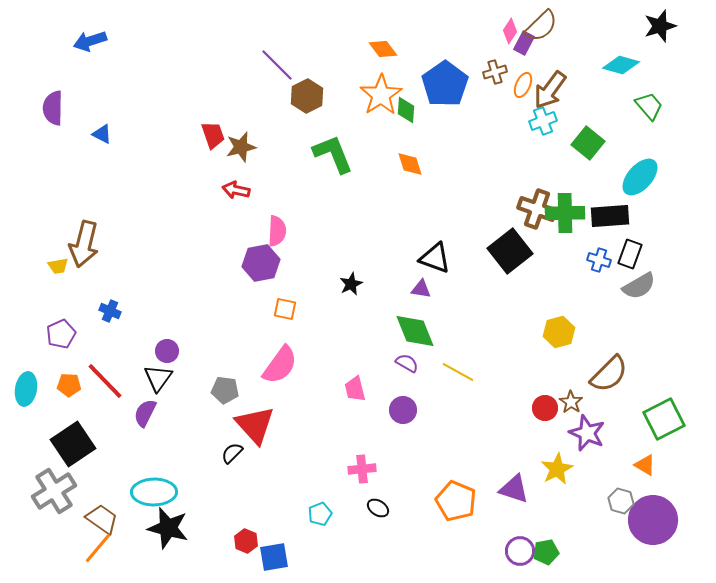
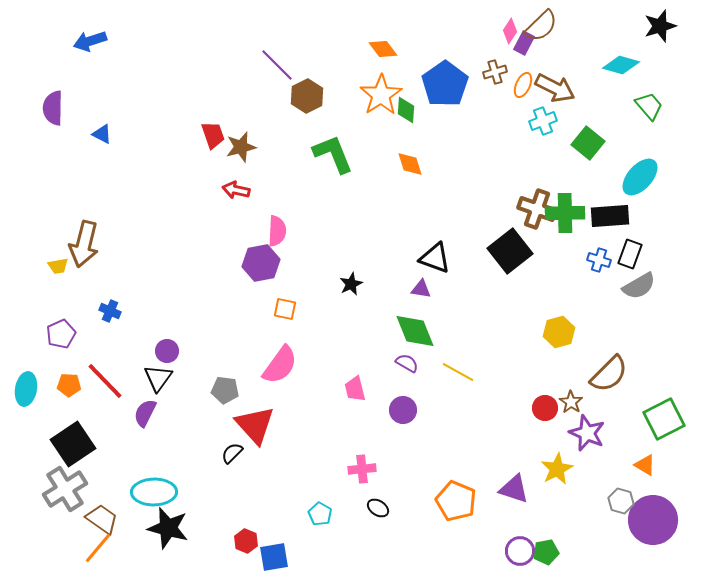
brown arrow at (550, 90): moved 5 px right, 2 px up; rotated 99 degrees counterclockwise
gray cross at (54, 491): moved 11 px right, 2 px up
cyan pentagon at (320, 514): rotated 20 degrees counterclockwise
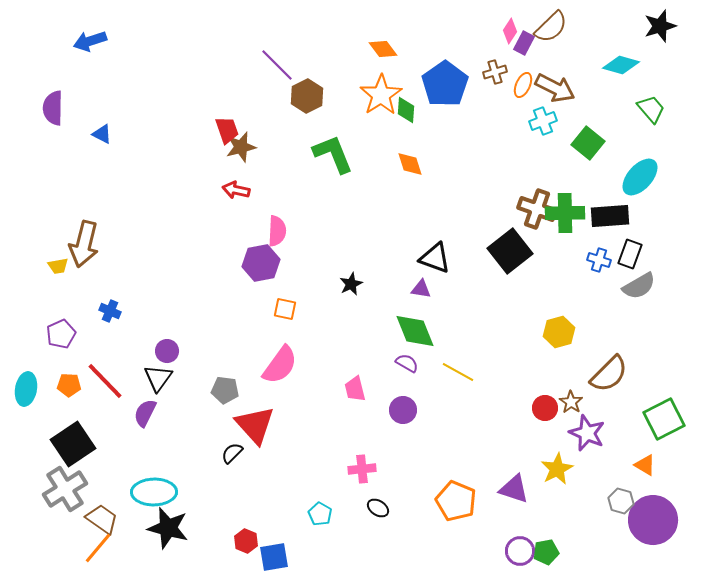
brown semicircle at (541, 26): moved 10 px right, 1 px down
green trapezoid at (649, 106): moved 2 px right, 3 px down
red trapezoid at (213, 135): moved 14 px right, 5 px up
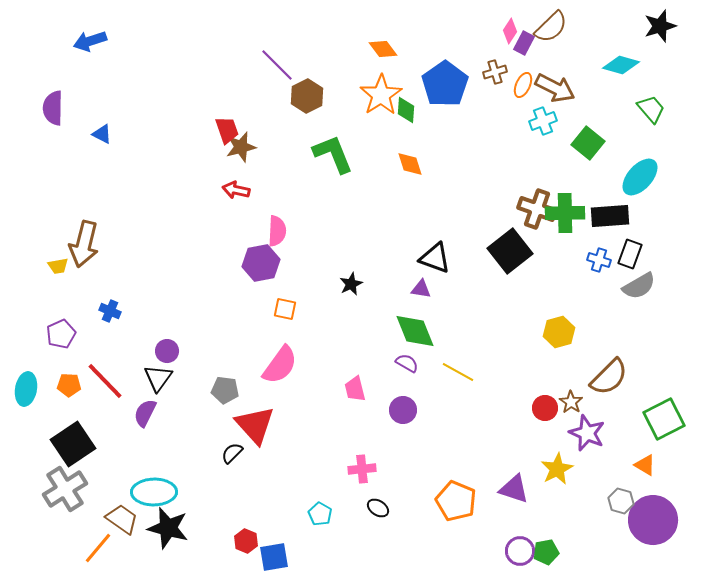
brown semicircle at (609, 374): moved 3 px down
brown trapezoid at (102, 519): moved 20 px right
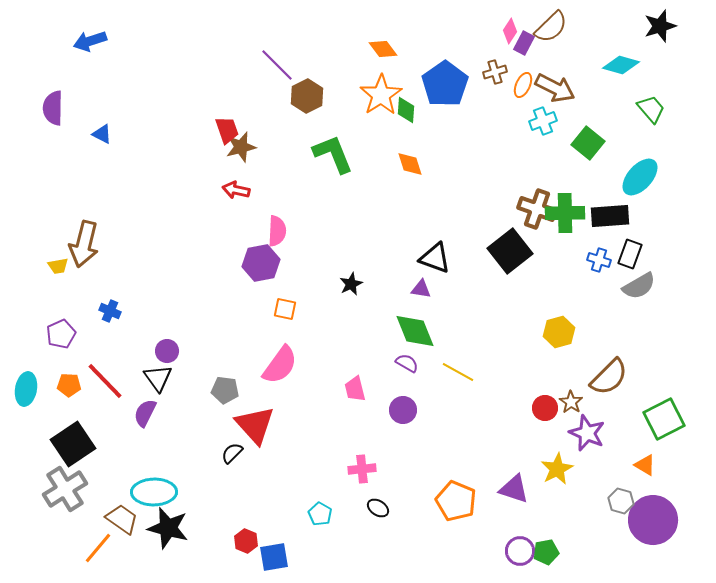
black triangle at (158, 378): rotated 12 degrees counterclockwise
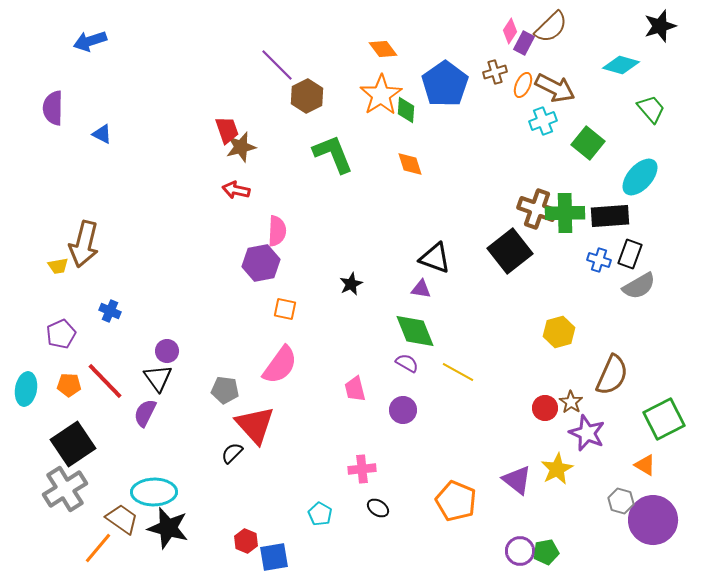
brown semicircle at (609, 377): moved 3 px right, 2 px up; rotated 21 degrees counterclockwise
purple triangle at (514, 489): moved 3 px right, 9 px up; rotated 20 degrees clockwise
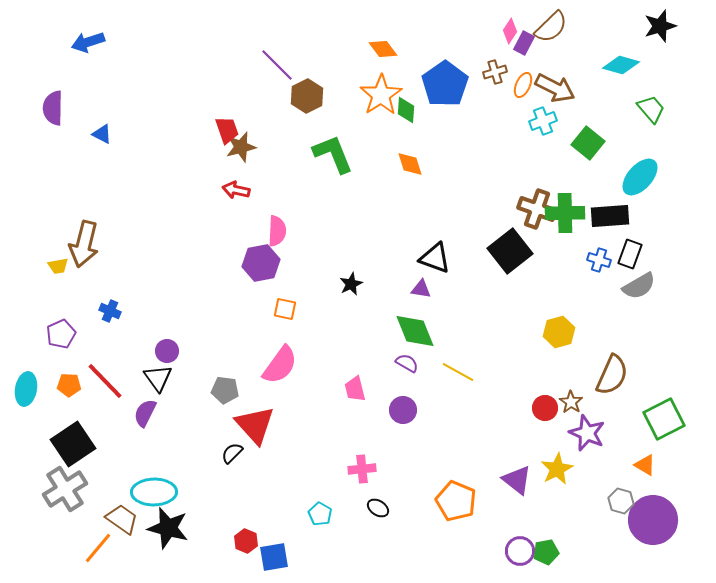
blue arrow at (90, 41): moved 2 px left, 1 px down
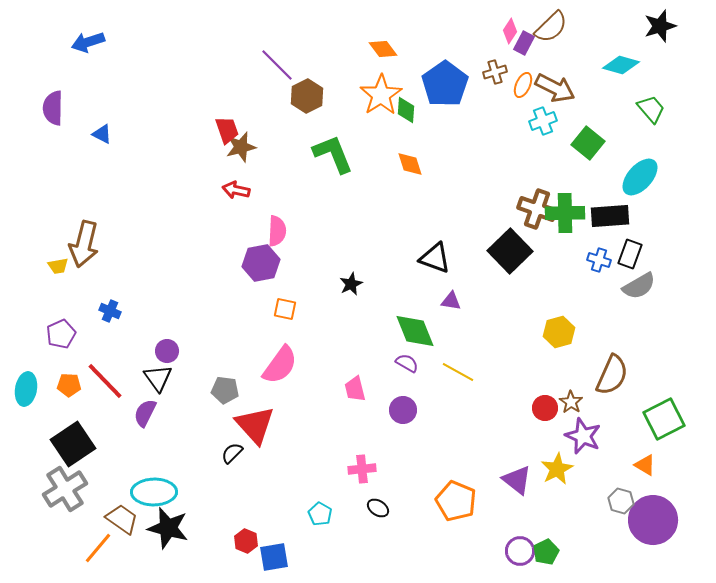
black square at (510, 251): rotated 6 degrees counterclockwise
purple triangle at (421, 289): moved 30 px right, 12 px down
purple star at (587, 433): moved 4 px left, 3 px down
green pentagon at (546, 552): rotated 15 degrees counterclockwise
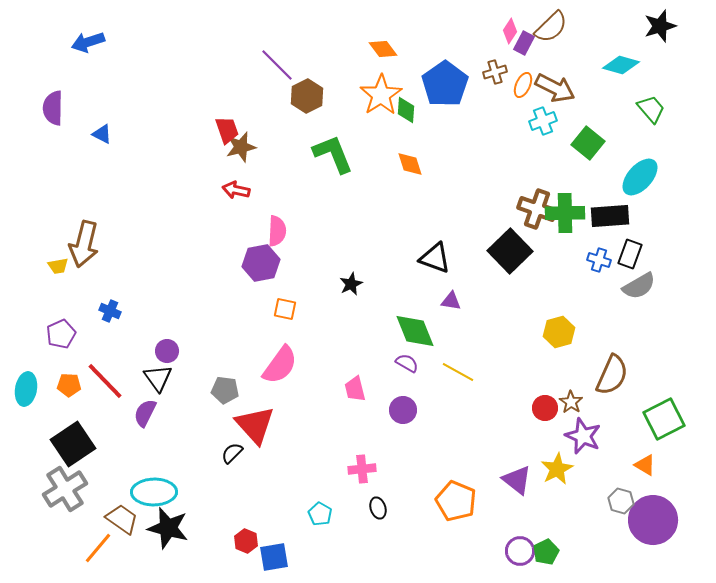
black ellipse at (378, 508): rotated 40 degrees clockwise
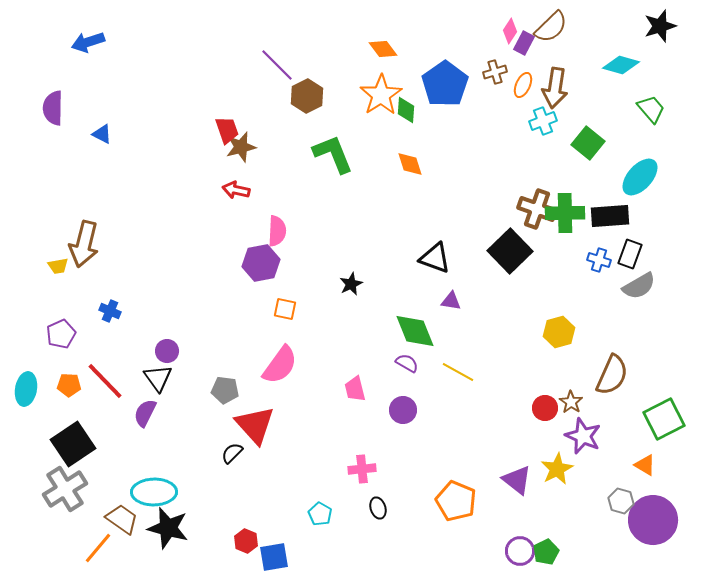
brown arrow at (555, 88): rotated 72 degrees clockwise
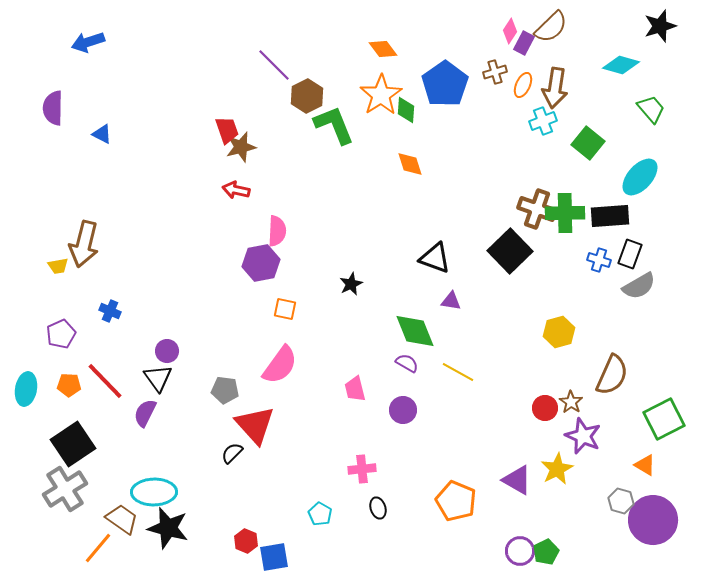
purple line at (277, 65): moved 3 px left
green L-shape at (333, 154): moved 1 px right, 29 px up
purple triangle at (517, 480): rotated 8 degrees counterclockwise
